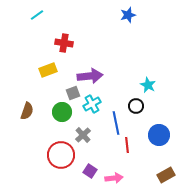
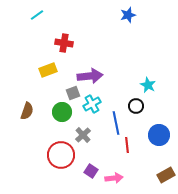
purple square: moved 1 px right
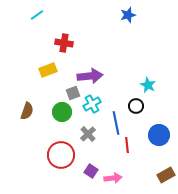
gray cross: moved 5 px right, 1 px up
pink arrow: moved 1 px left
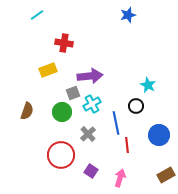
pink arrow: moved 7 px right; rotated 66 degrees counterclockwise
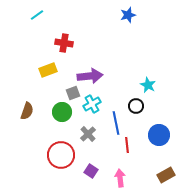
pink arrow: rotated 24 degrees counterclockwise
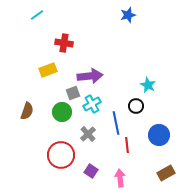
brown rectangle: moved 2 px up
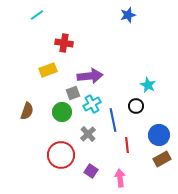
blue line: moved 3 px left, 3 px up
brown rectangle: moved 4 px left, 14 px up
